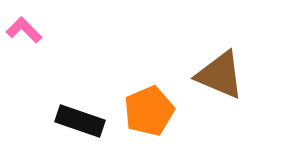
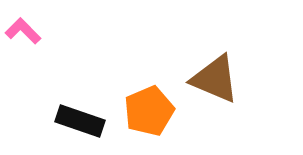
pink L-shape: moved 1 px left, 1 px down
brown triangle: moved 5 px left, 4 px down
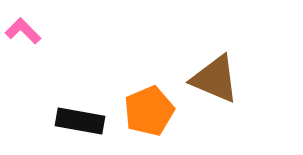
black rectangle: rotated 9 degrees counterclockwise
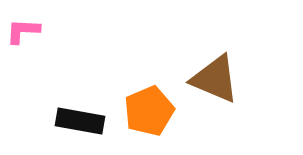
pink L-shape: rotated 42 degrees counterclockwise
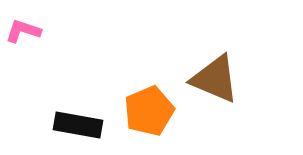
pink L-shape: rotated 15 degrees clockwise
black rectangle: moved 2 px left, 4 px down
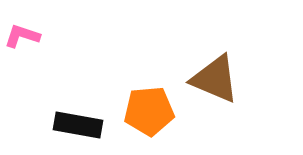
pink L-shape: moved 1 px left, 5 px down
orange pentagon: rotated 18 degrees clockwise
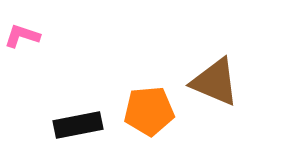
brown triangle: moved 3 px down
black rectangle: rotated 21 degrees counterclockwise
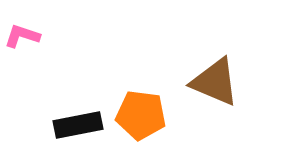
orange pentagon: moved 8 px left, 4 px down; rotated 12 degrees clockwise
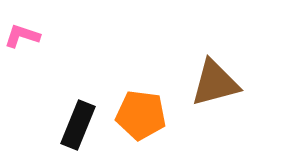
brown triangle: moved 1 px down; rotated 38 degrees counterclockwise
black rectangle: rotated 57 degrees counterclockwise
